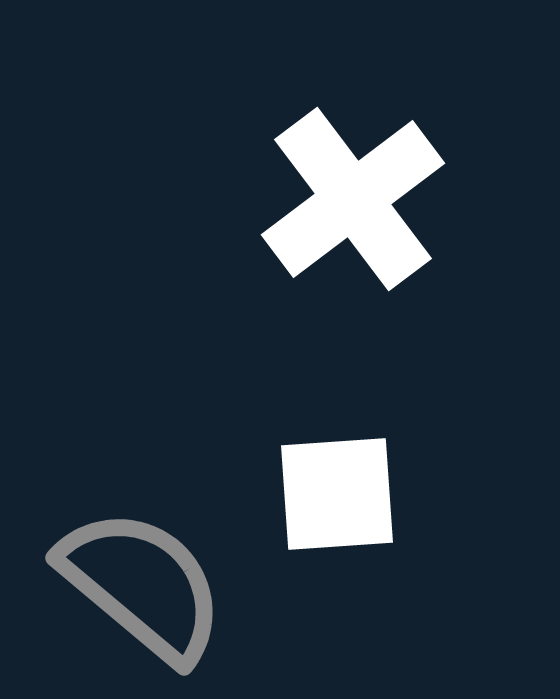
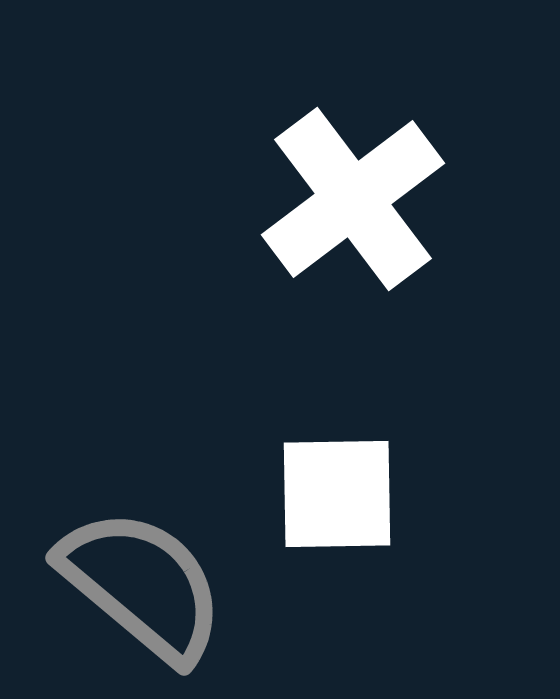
white square: rotated 3 degrees clockwise
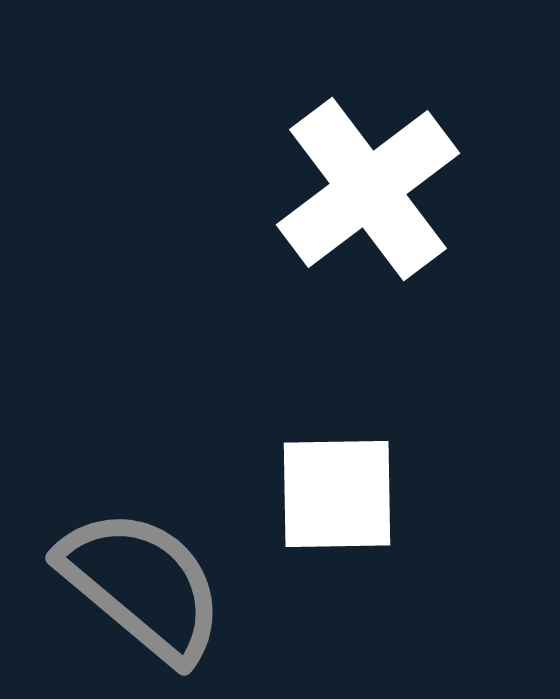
white cross: moved 15 px right, 10 px up
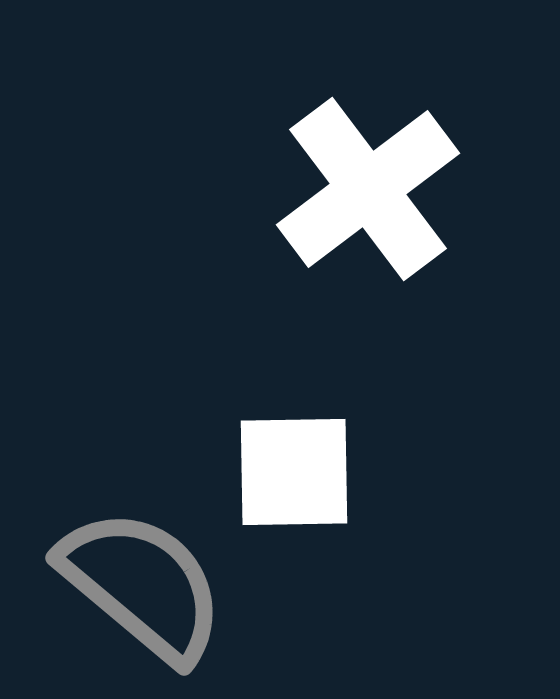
white square: moved 43 px left, 22 px up
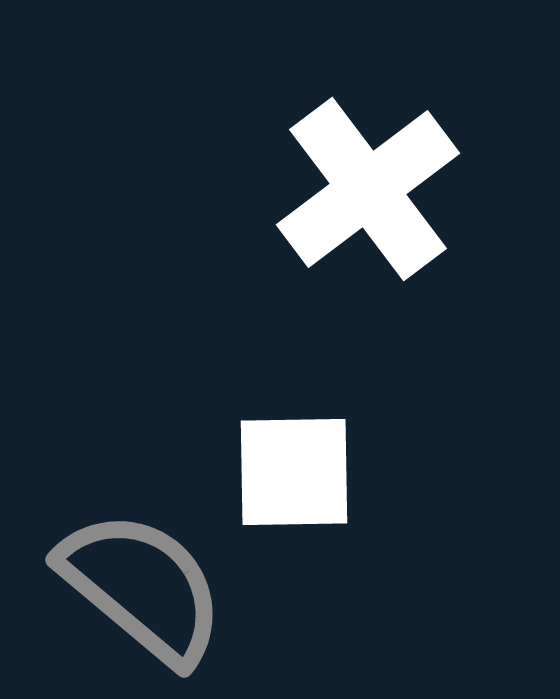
gray semicircle: moved 2 px down
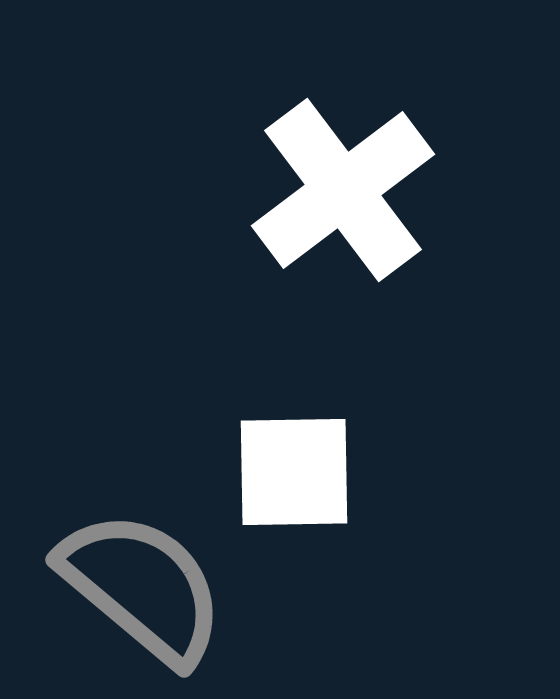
white cross: moved 25 px left, 1 px down
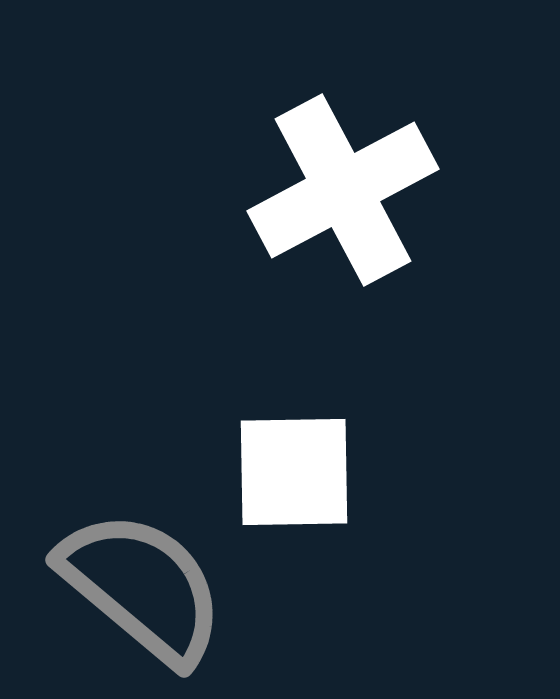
white cross: rotated 9 degrees clockwise
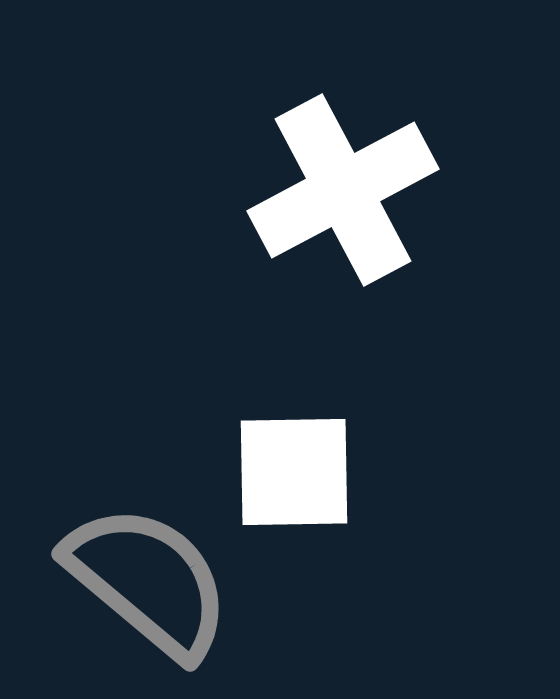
gray semicircle: moved 6 px right, 6 px up
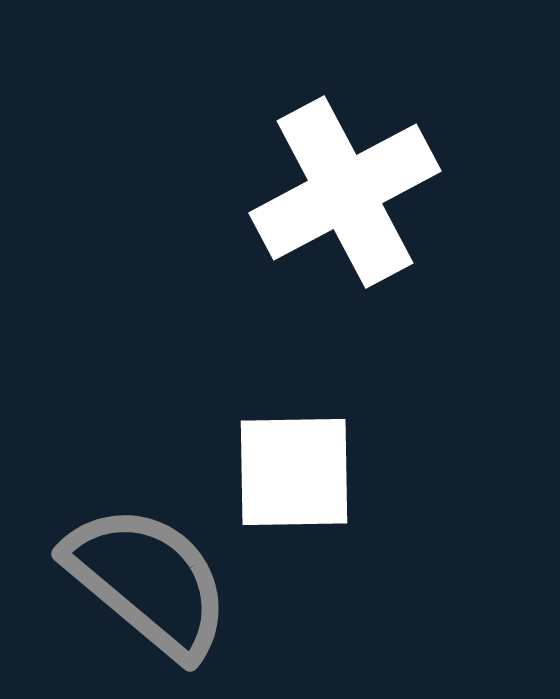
white cross: moved 2 px right, 2 px down
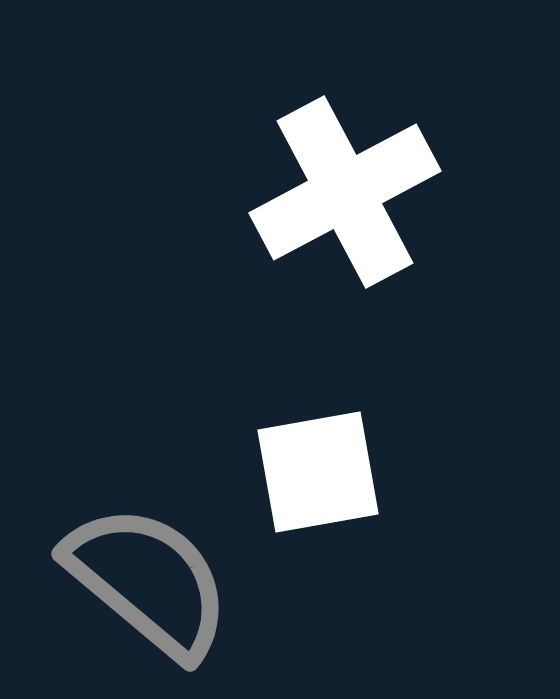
white square: moved 24 px right; rotated 9 degrees counterclockwise
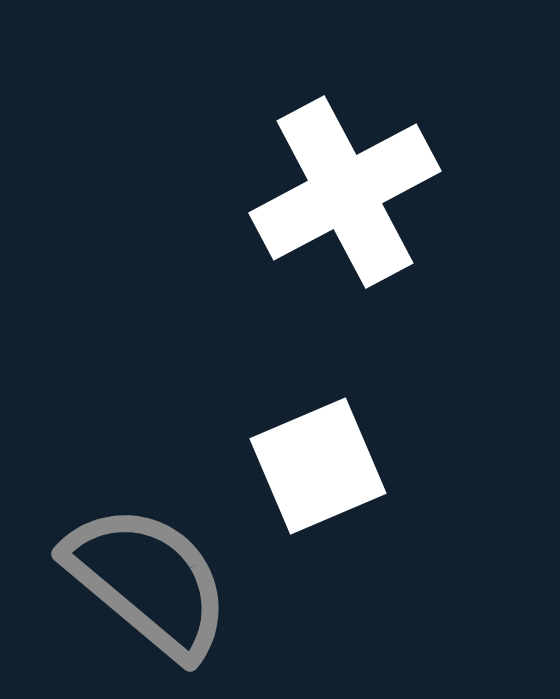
white square: moved 6 px up; rotated 13 degrees counterclockwise
